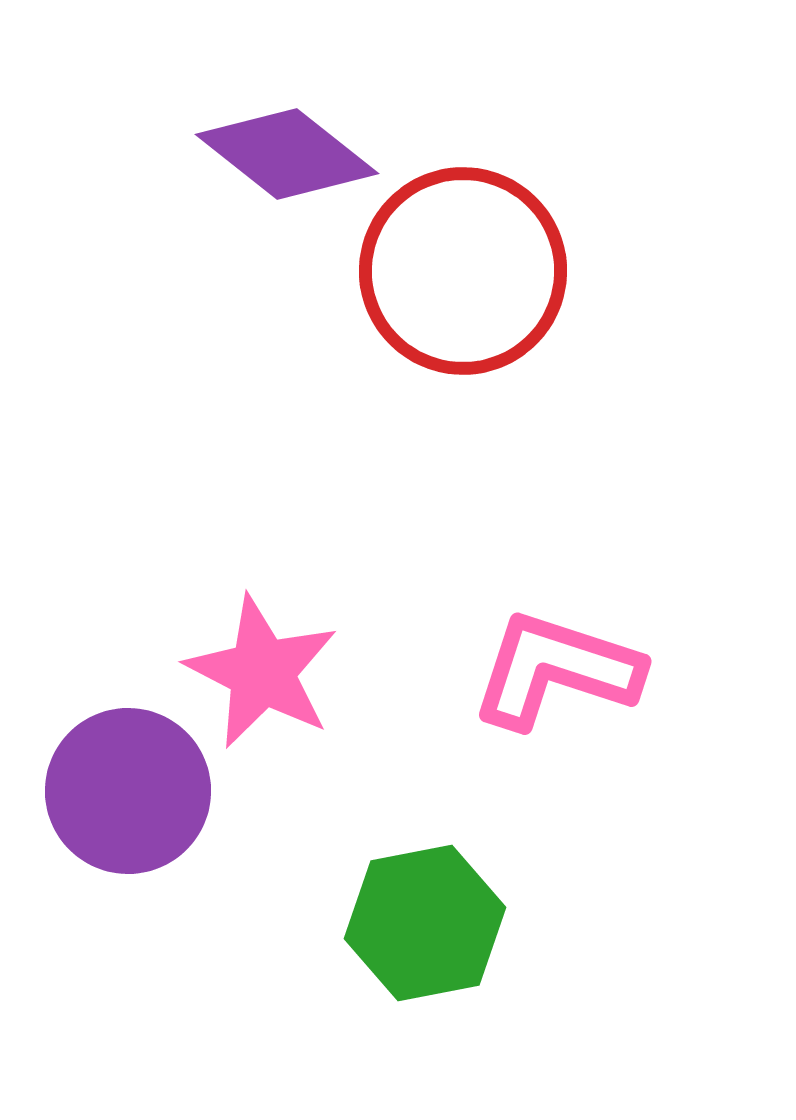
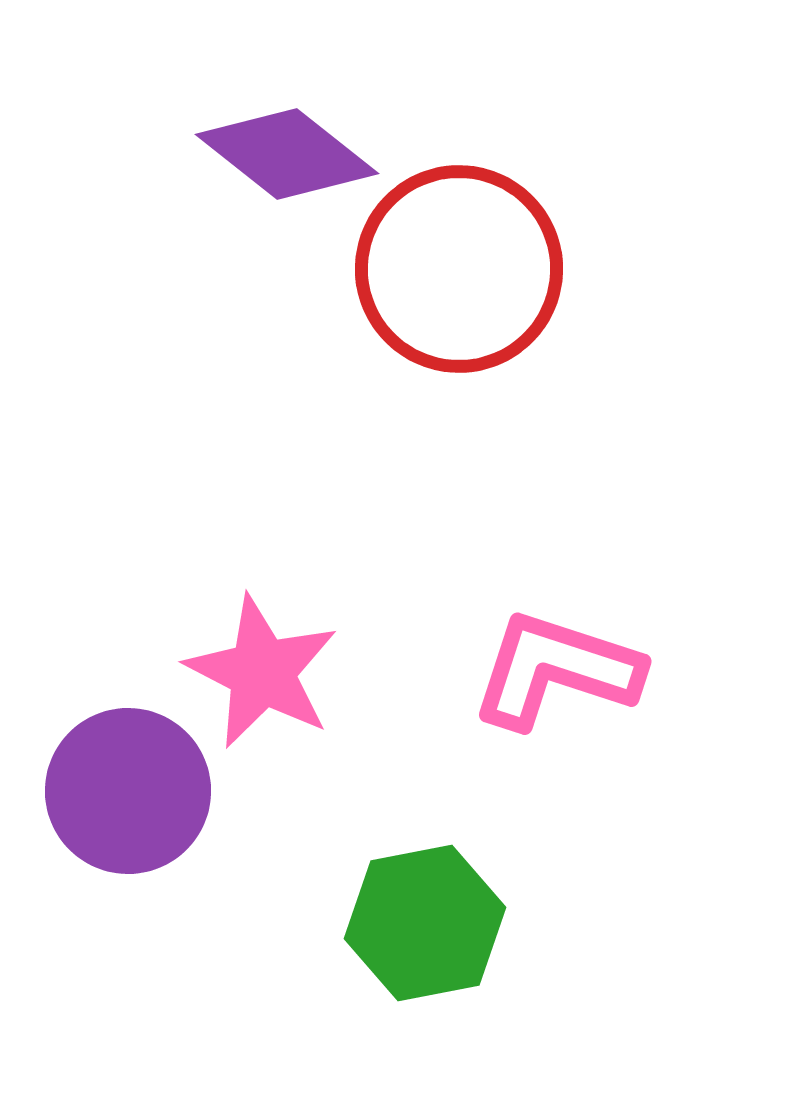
red circle: moved 4 px left, 2 px up
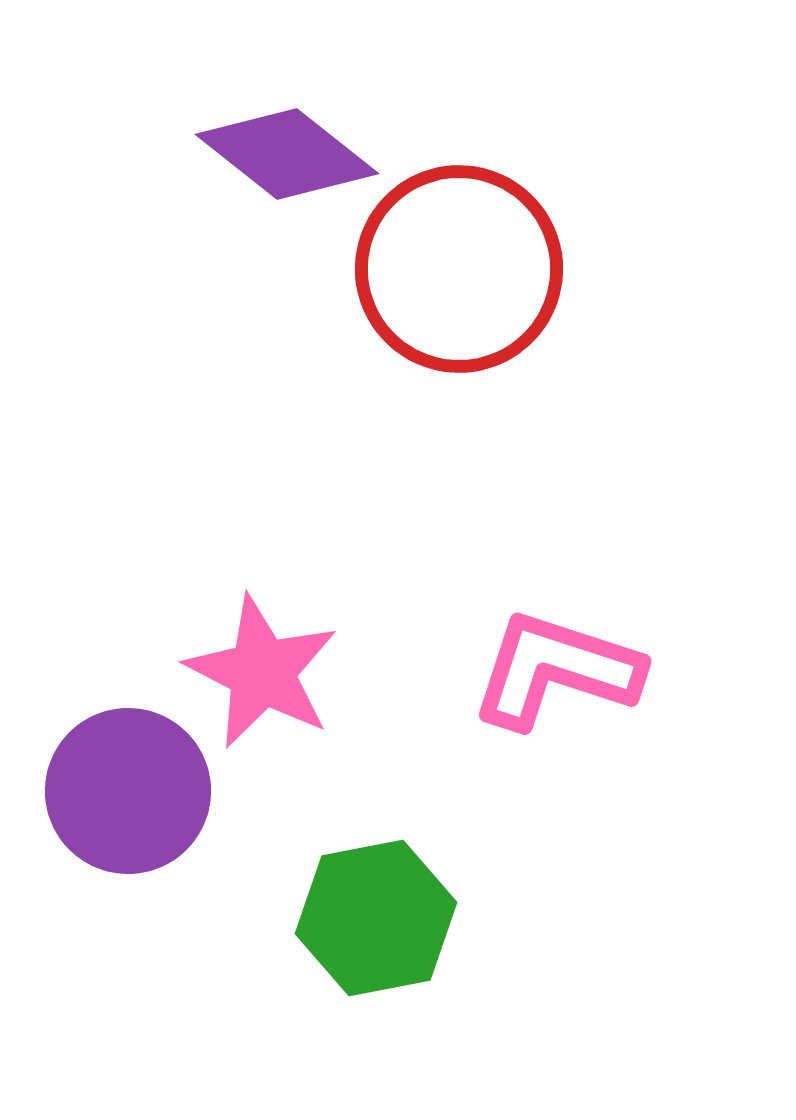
green hexagon: moved 49 px left, 5 px up
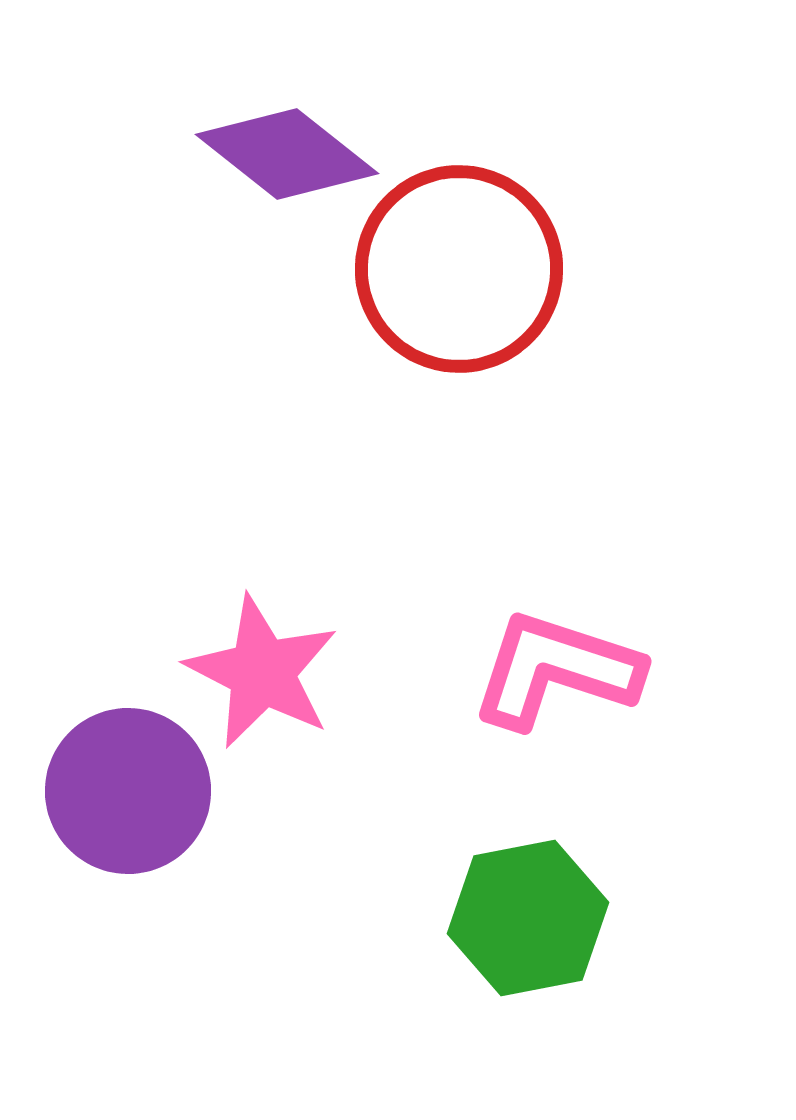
green hexagon: moved 152 px right
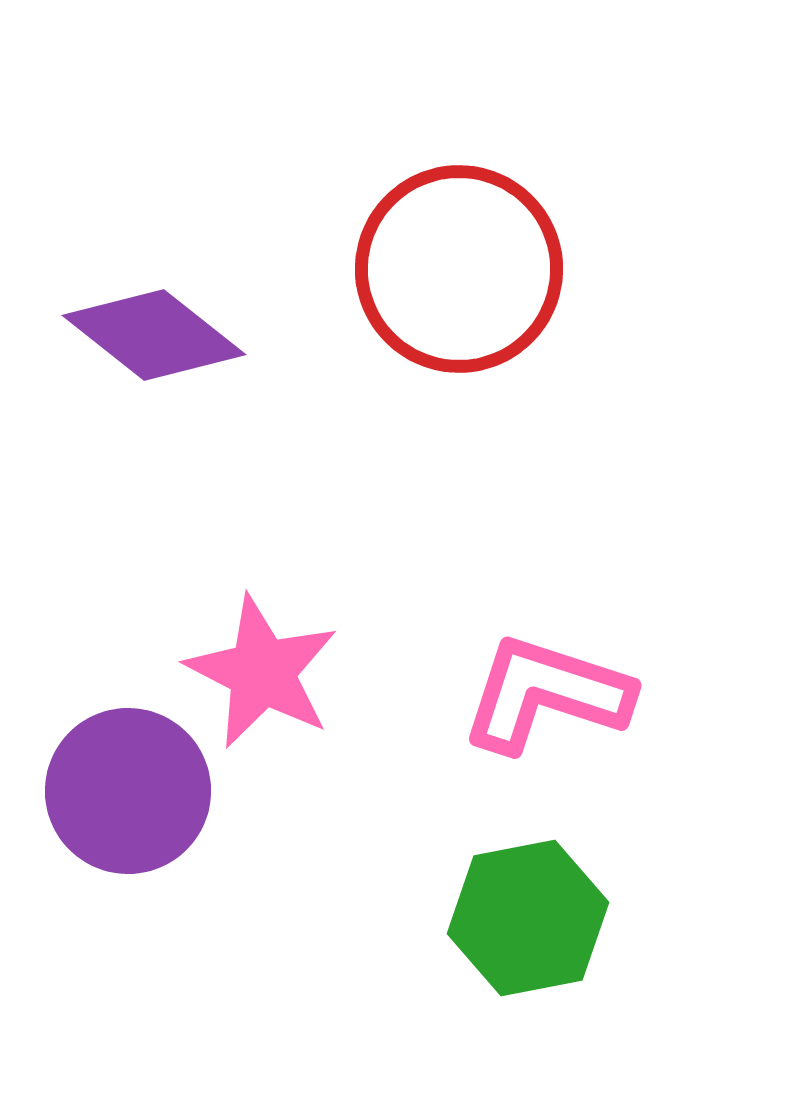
purple diamond: moved 133 px left, 181 px down
pink L-shape: moved 10 px left, 24 px down
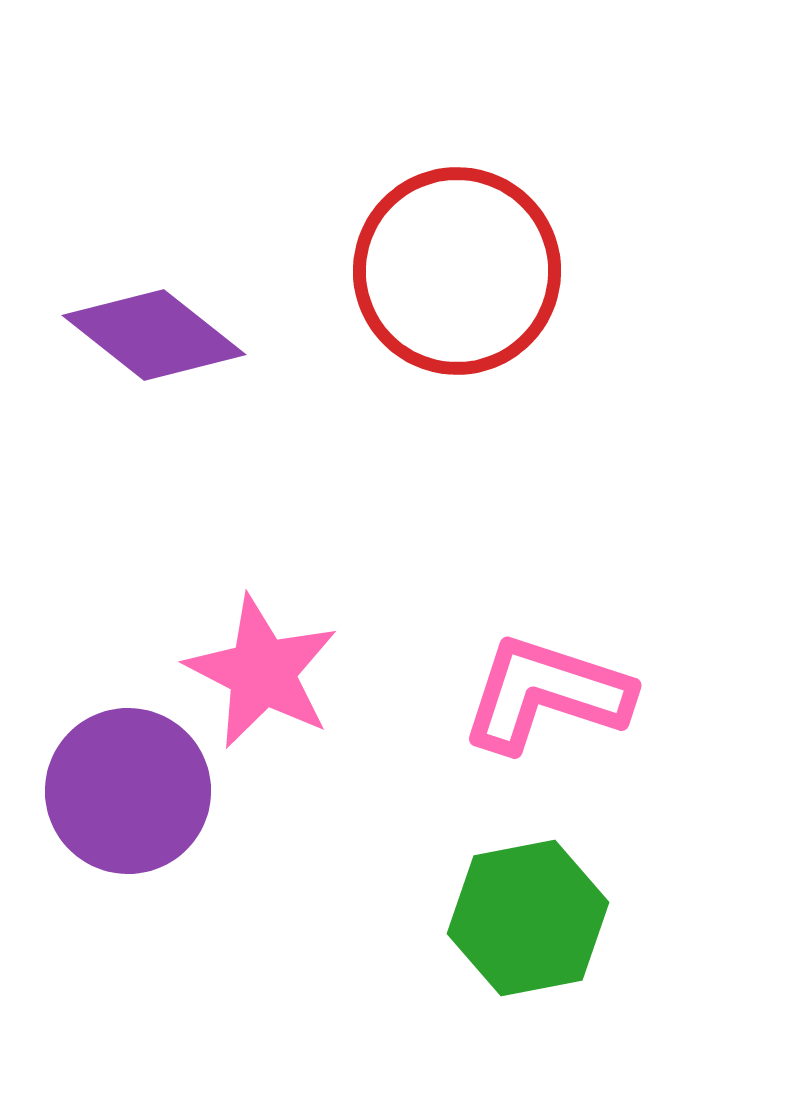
red circle: moved 2 px left, 2 px down
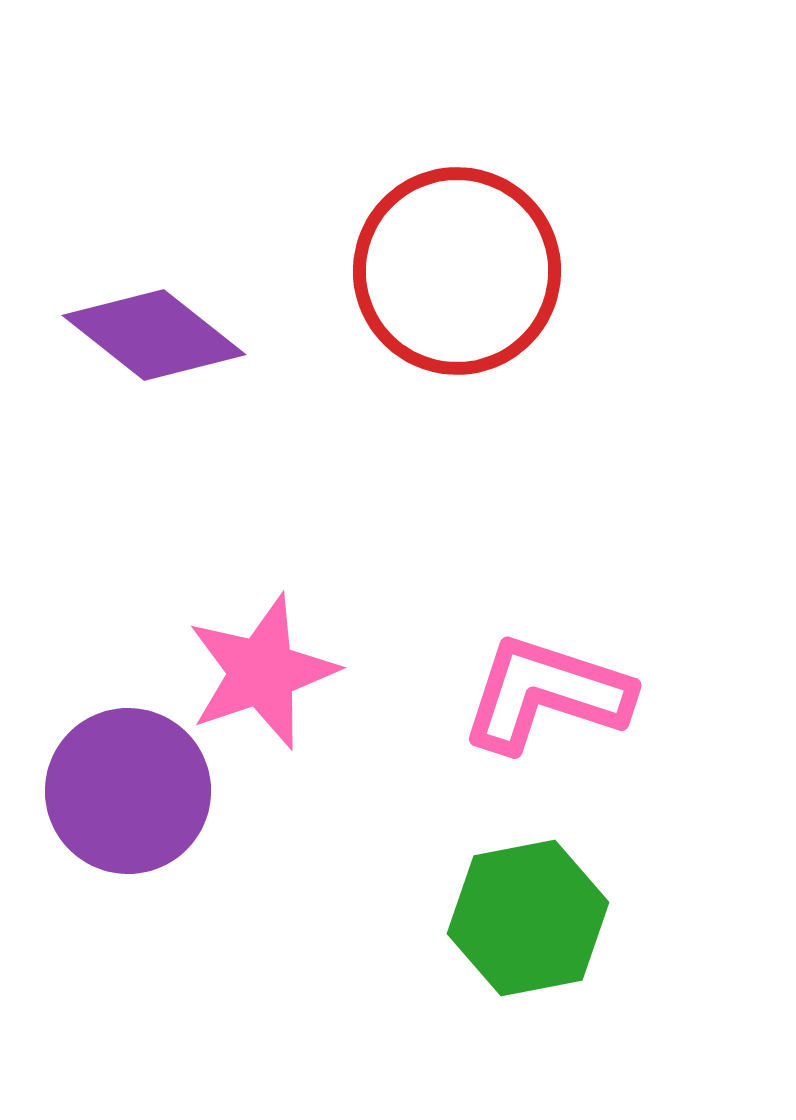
pink star: rotated 26 degrees clockwise
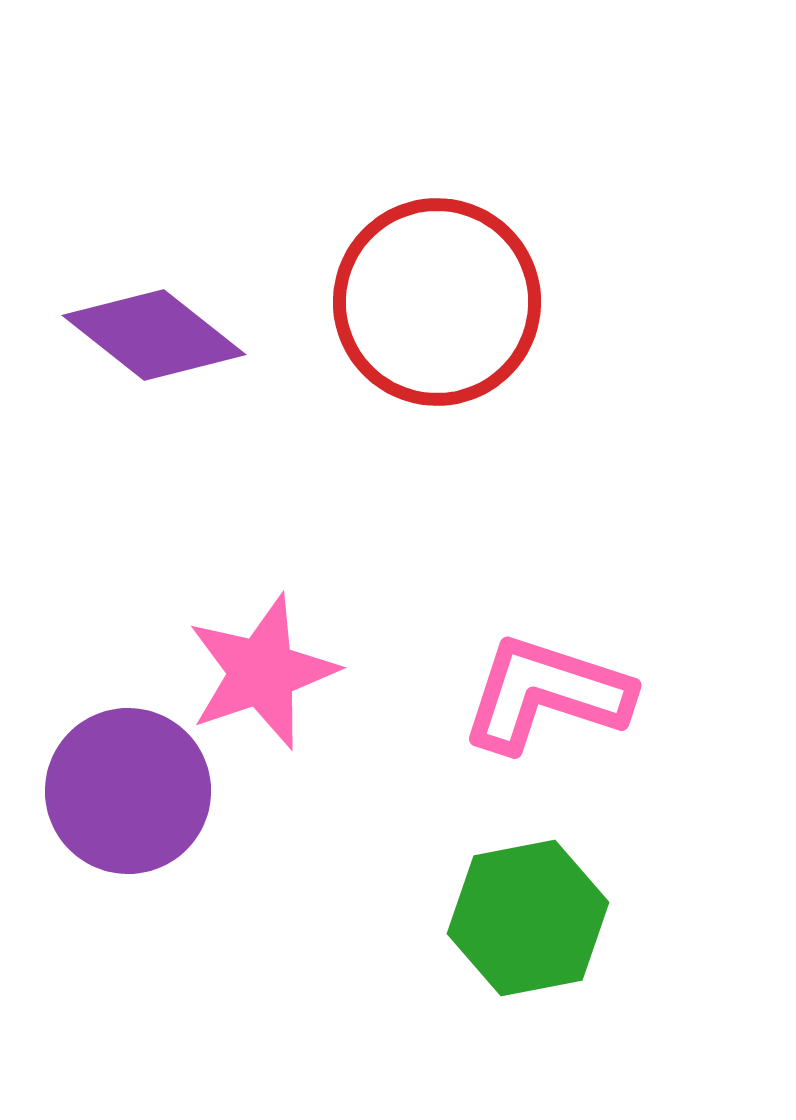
red circle: moved 20 px left, 31 px down
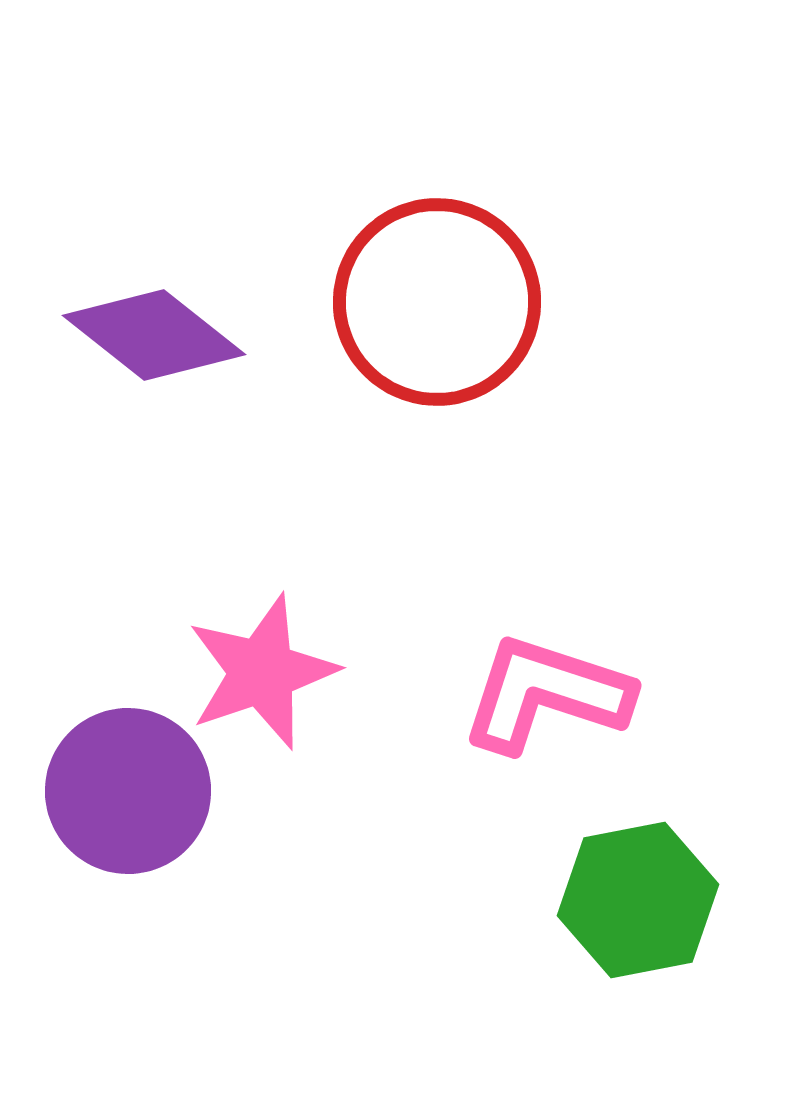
green hexagon: moved 110 px right, 18 px up
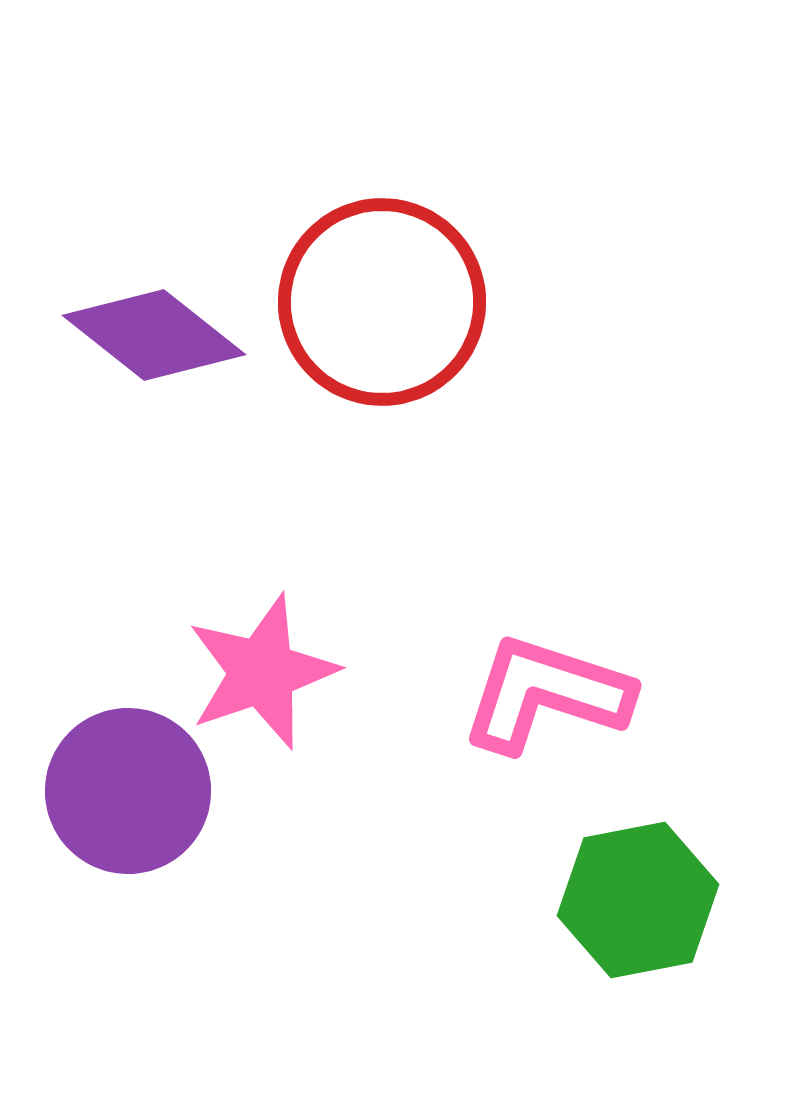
red circle: moved 55 px left
